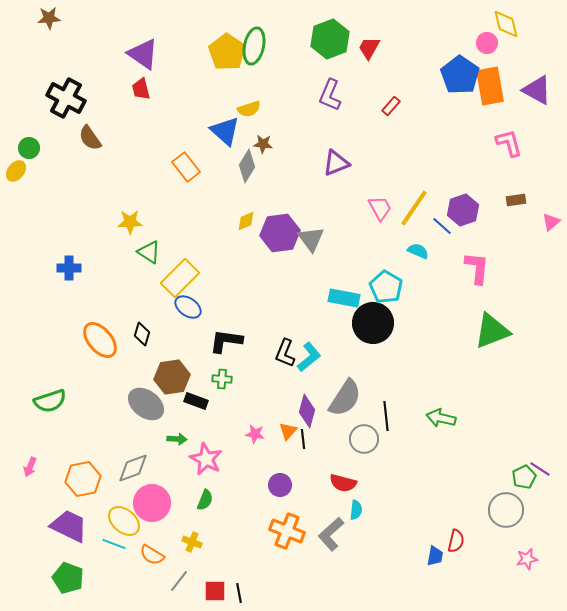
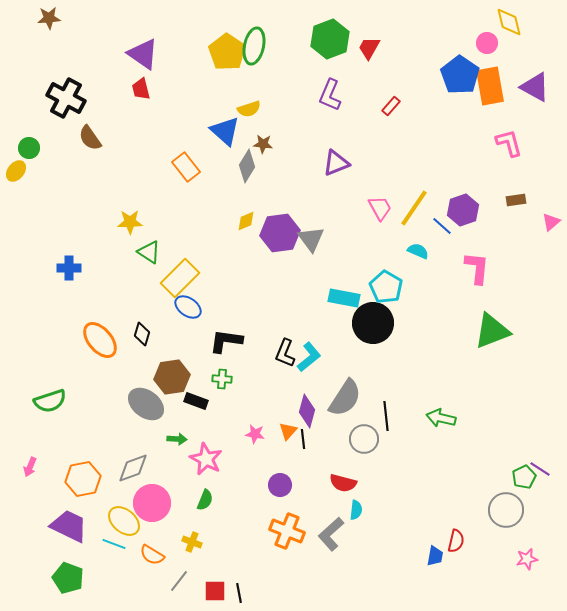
yellow diamond at (506, 24): moved 3 px right, 2 px up
purple triangle at (537, 90): moved 2 px left, 3 px up
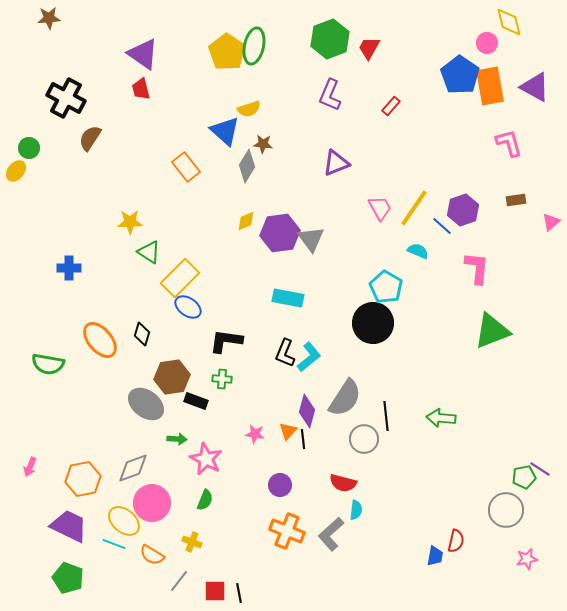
brown semicircle at (90, 138): rotated 68 degrees clockwise
cyan rectangle at (344, 298): moved 56 px left
green semicircle at (50, 401): moved 2 px left, 37 px up; rotated 28 degrees clockwise
green arrow at (441, 418): rotated 8 degrees counterclockwise
green pentagon at (524, 477): rotated 15 degrees clockwise
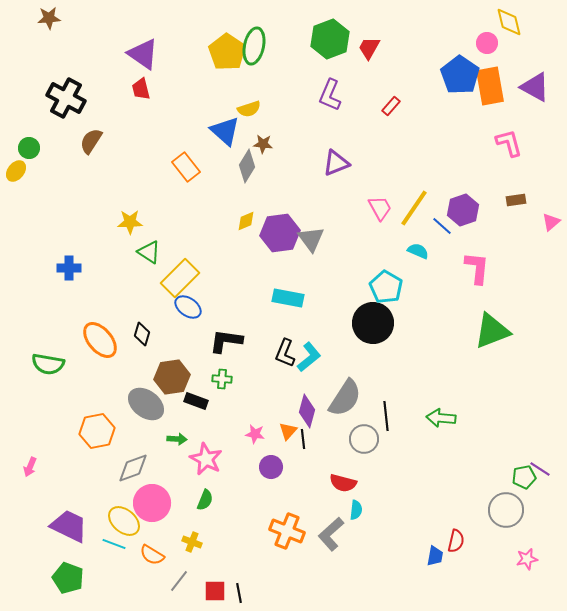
brown semicircle at (90, 138): moved 1 px right, 3 px down
orange hexagon at (83, 479): moved 14 px right, 48 px up
purple circle at (280, 485): moved 9 px left, 18 px up
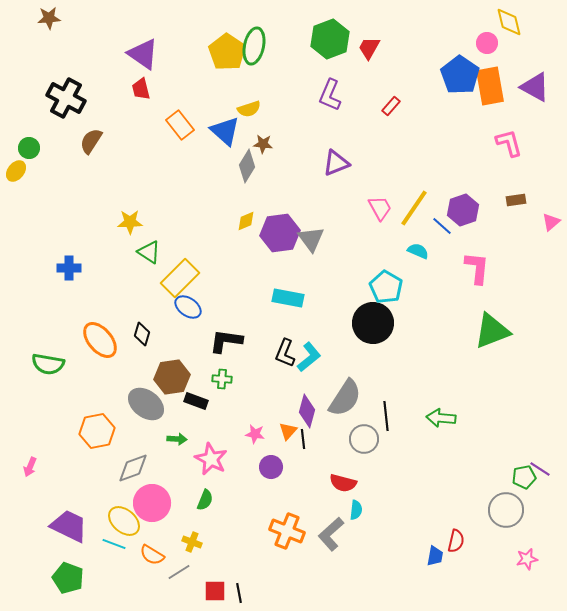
orange rectangle at (186, 167): moved 6 px left, 42 px up
pink star at (206, 459): moved 5 px right
gray line at (179, 581): moved 9 px up; rotated 20 degrees clockwise
